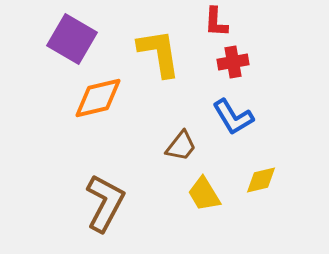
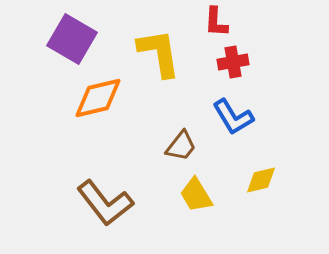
yellow trapezoid: moved 8 px left, 1 px down
brown L-shape: rotated 114 degrees clockwise
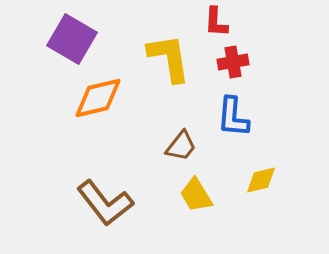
yellow L-shape: moved 10 px right, 5 px down
blue L-shape: rotated 36 degrees clockwise
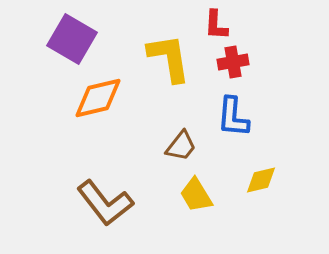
red L-shape: moved 3 px down
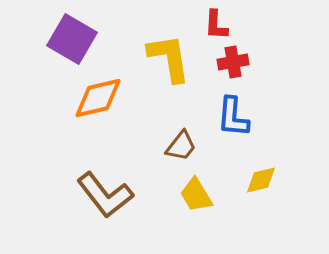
brown L-shape: moved 8 px up
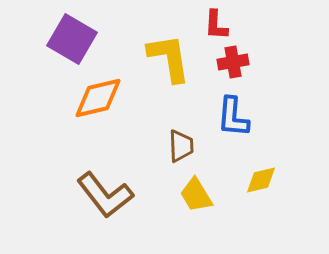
brown trapezoid: rotated 40 degrees counterclockwise
